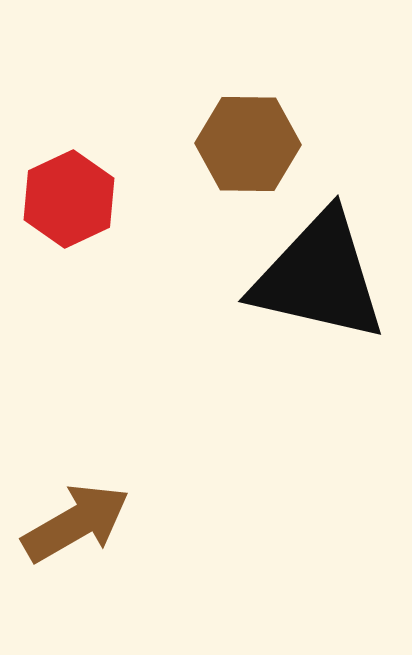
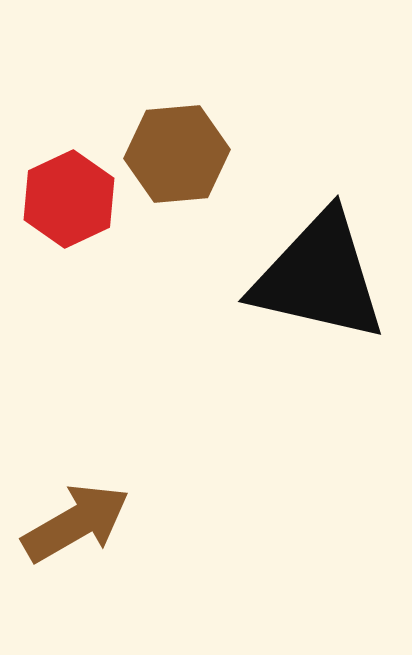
brown hexagon: moved 71 px left, 10 px down; rotated 6 degrees counterclockwise
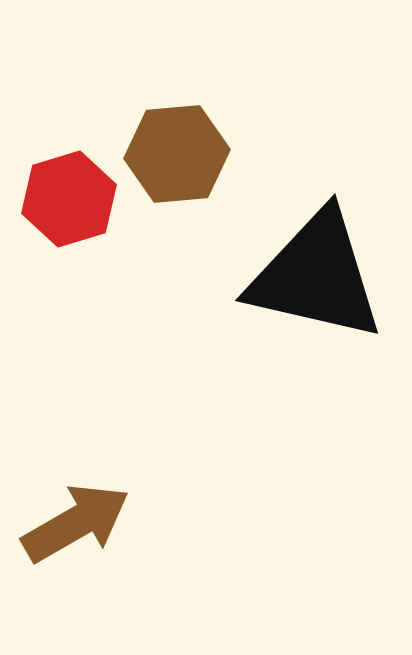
red hexagon: rotated 8 degrees clockwise
black triangle: moved 3 px left, 1 px up
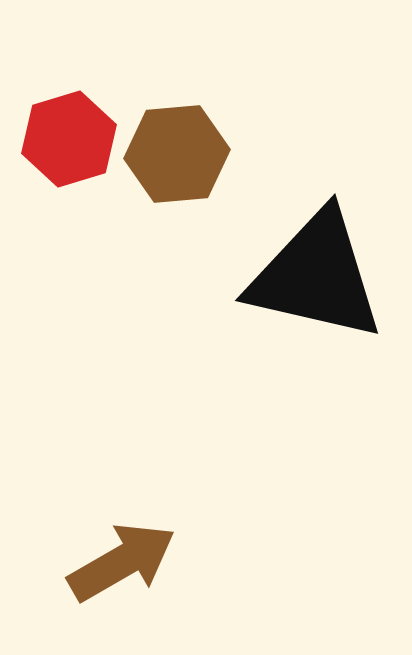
red hexagon: moved 60 px up
brown arrow: moved 46 px right, 39 px down
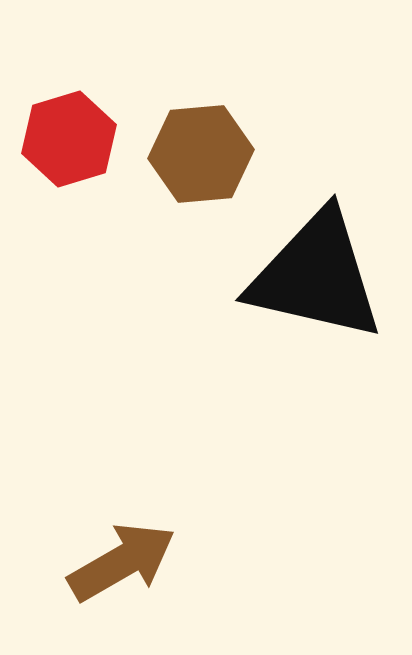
brown hexagon: moved 24 px right
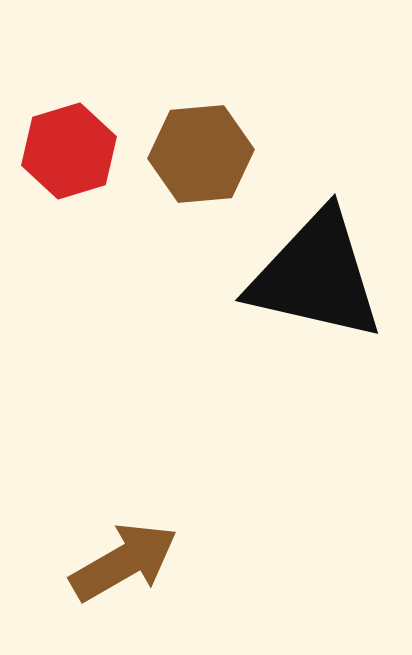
red hexagon: moved 12 px down
brown arrow: moved 2 px right
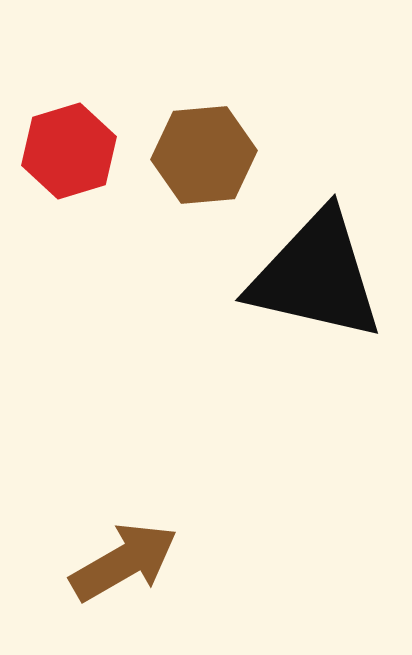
brown hexagon: moved 3 px right, 1 px down
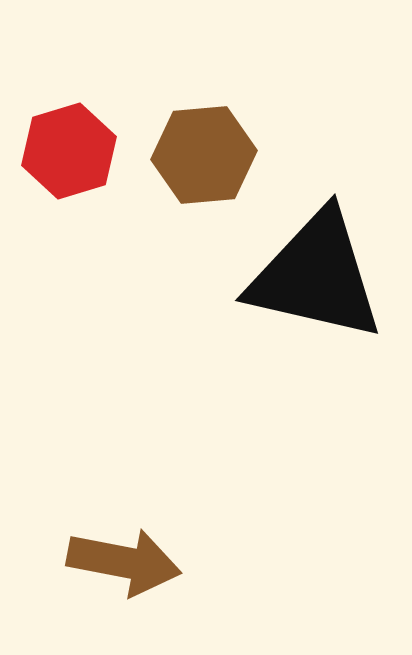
brown arrow: rotated 41 degrees clockwise
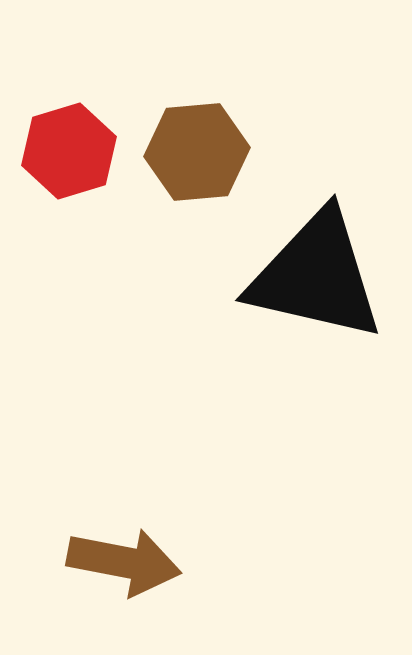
brown hexagon: moved 7 px left, 3 px up
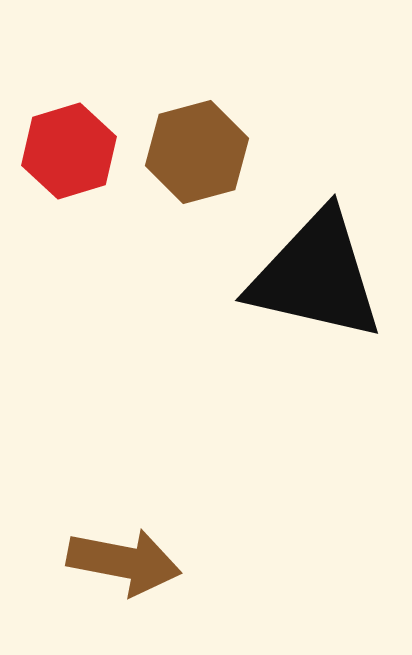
brown hexagon: rotated 10 degrees counterclockwise
